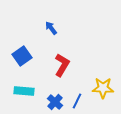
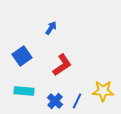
blue arrow: rotated 72 degrees clockwise
red L-shape: rotated 25 degrees clockwise
yellow star: moved 3 px down
blue cross: moved 1 px up
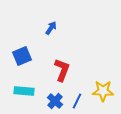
blue square: rotated 12 degrees clockwise
red L-shape: moved 5 px down; rotated 35 degrees counterclockwise
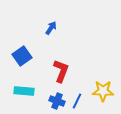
blue square: rotated 12 degrees counterclockwise
red L-shape: moved 1 px left, 1 px down
blue cross: moved 2 px right; rotated 21 degrees counterclockwise
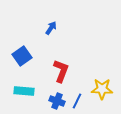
yellow star: moved 1 px left, 2 px up
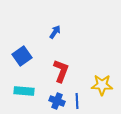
blue arrow: moved 4 px right, 4 px down
yellow star: moved 4 px up
blue line: rotated 28 degrees counterclockwise
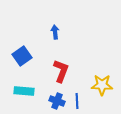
blue arrow: rotated 40 degrees counterclockwise
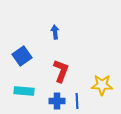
blue cross: rotated 21 degrees counterclockwise
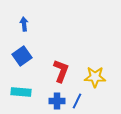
blue arrow: moved 31 px left, 8 px up
yellow star: moved 7 px left, 8 px up
cyan rectangle: moved 3 px left, 1 px down
blue line: rotated 28 degrees clockwise
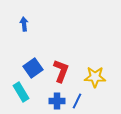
blue square: moved 11 px right, 12 px down
cyan rectangle: rotated 54 degrees clockwise
